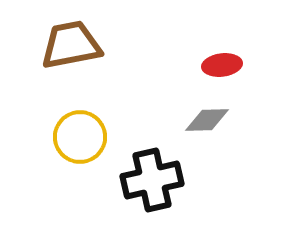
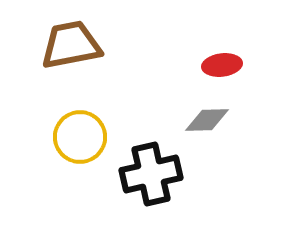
black cross: moved 1 px left, 6 px up
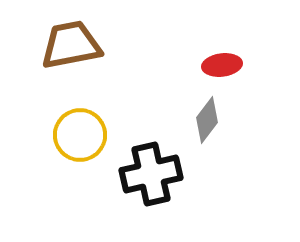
gray diamond: rotated 51 degrees counterclockwise
yellow circle: moved 2 px up
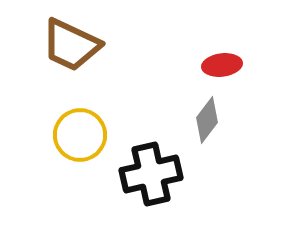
brown trapezoid: rotated 144 degrees counterclockwise
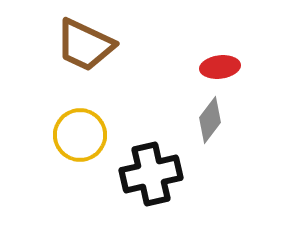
brown trapezoid: moved 14 px right
red ellipse: moved 2 px left, 2 px down
gray diamond: moved 3 px right
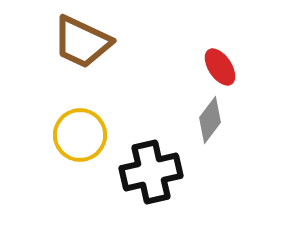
brown trapezoid: moved 3 px left, 3 px up
red ellipse: rotated 63 degrees clockwise
black cross: moved 2 px up
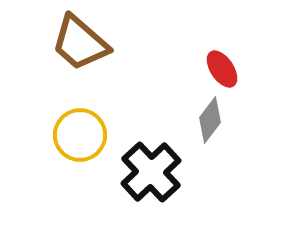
brown trapezoid: moved 2 px left, 1 px down; rotated 16 degrees clockwise
red ellipse: moved 2 px right, 2 px down
black cross: rotated 30 degrees counterclockwise
